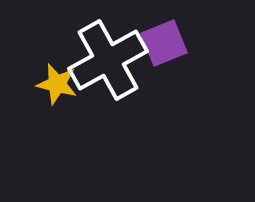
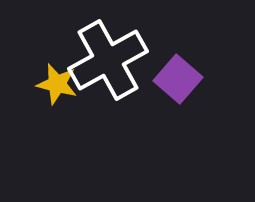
purple square: moved 14 px right, 36 px down; rotated 27 degrees counterclockwise
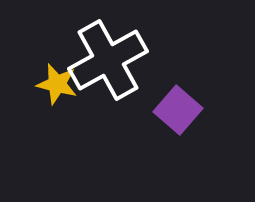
purple square: moved 31 px down
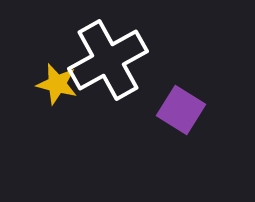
purple square: moved 3 px right; rotated 9 degrees counterclockwise
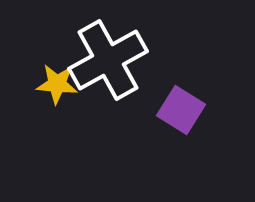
yellow star: rotated 9 degrees counterclockwise
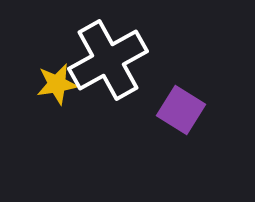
yellow star: rotated 15 degrees counterclockwise
